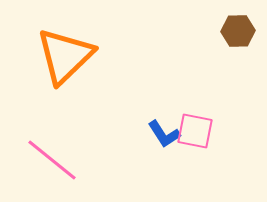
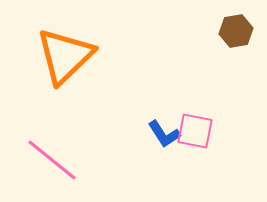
brown hexagon: moved 2 px left; rotated 8 degrees counterclockwise
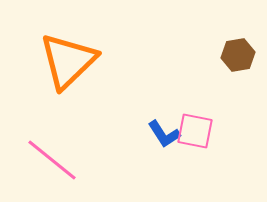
brown hexagon: moved 2 px right, 24 px down
orange triangle: moved 3 px right, 5 px down
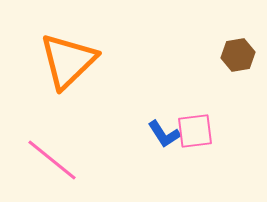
pink square: rotated 18 degrees counterclockwise
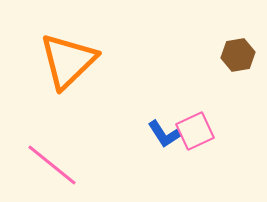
pink square: rotated 18 degrees counterclockwise
pink line: moved 5 px down
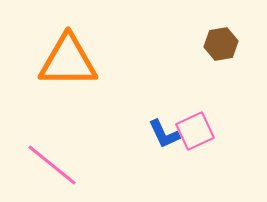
brown hexagon: moved 17 px left, 11 px up
orange triangle: rotated 44 degrees clockwise
blue L-shape: rotated 8 degrees clockwise
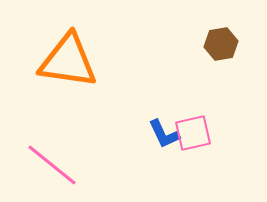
orange triangle: rotated 8 degrees clockwise
pink square: moved 2 px left, 2 px down; rotated 12 degrees clockwise
